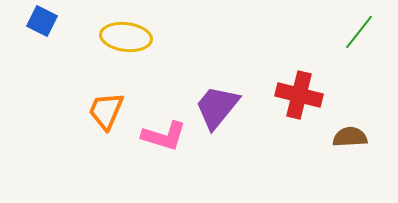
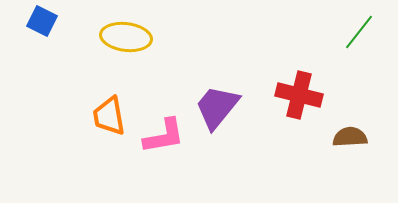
orange trapezoid: moved 3 px right, 5 px down; rotated 33 degrees counterclockwise
pink L-shape: rotated 27 degrees counterclockwise
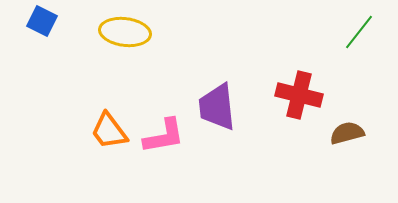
yellow ellipse: moved 1 px left, 5 px up
purple trapezoid: rotated 45 degrees counterclockwise
orange trapezoid: moved 15 px down; rotated 27 degrees counterclockwise
brown semicircle: moved 3 px left, 4 px up; rotated 12 degrees counterclockwise
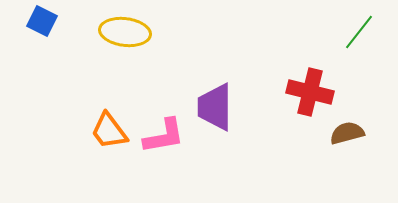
red cross: moved 11 px right, 3 px up
purple trapezoid: moved 2 px left; rotated 6 degrees clockwise
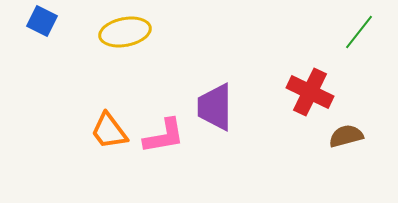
yellow ellipse: rotated 18 degrees counterclockwise
red cross: rotated 12 degrees clockwise
brown semicircle: moved 1 px left, 3 px down
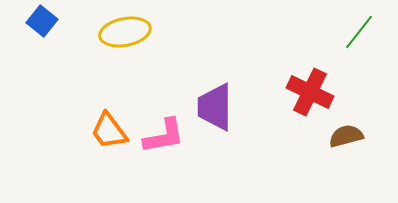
blue square: rotated 12 degrees clockwise
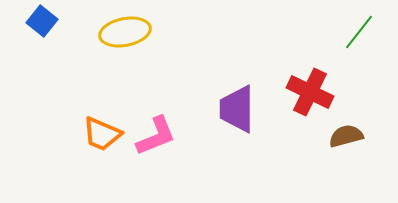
purple trapezoid: moved 22 px right, 2 px down
orange trapezoid: moved 7 px left, 3 px down; rotated 30 degrees counterclockwise
pink L-shape: moved 8 px left; rotated 12 degrees counterclockwise
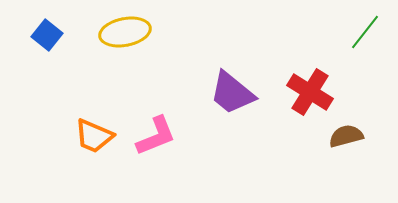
blue square: moved 5 px right, 14 px down
green line: moved 6 px right
red cross: rotated 6 degrees clockwise
purple trapezoid: moved 5 px left, 16 px up; rotated 51 degrees counterclockwise
orange trapezoid: moved 8 px left, 2 px down
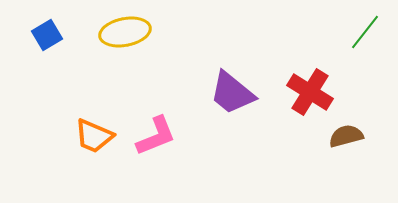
blue square: rotated 20 degrees clockwise
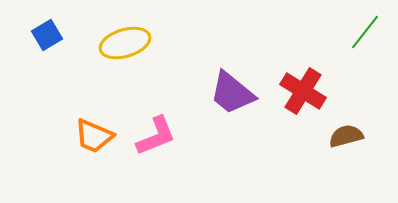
yellow ellipse: moved 11 px down; rotated 6 degrees counterclockwise
red cross: moved 7 px left, 1 px up
